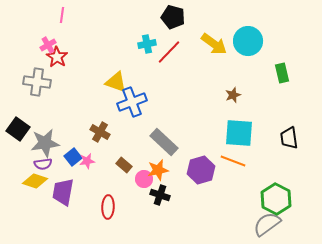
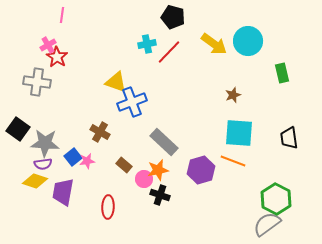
gray star: rotated 12 degrees clockwise
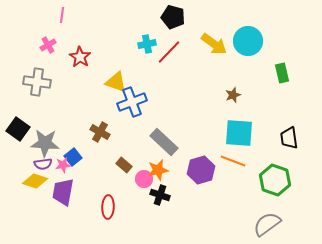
red star: moved 23 px right
pink star: moved 24 px left, 4 px down
green hexagon: moved 1 px left, 19 px up; rotated 8 degrees counterclockwise
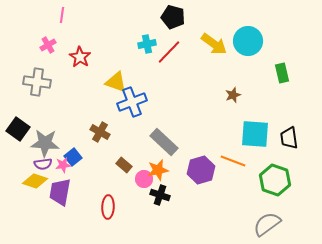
cyan square: moved 16 px right, 1 px down
purple trapezoid: moved 3 px left
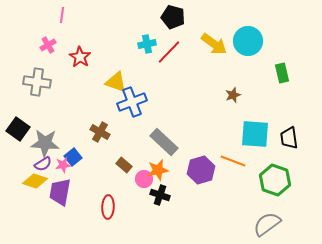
purple semicircle: rotated 24 degrees counterclockwise
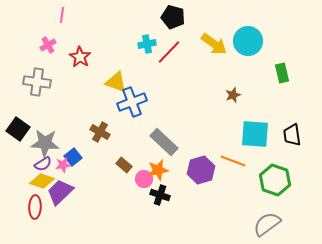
black trapezoid: moved 3 px right, 3 px up
yellow diamond: moved 7 px right
purple trapezoid: rotated 36 degrees clockwise
red ellipse: moved 73 px left
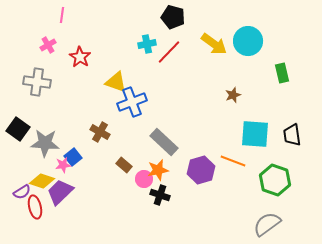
purple semicircle: moved 21 px left, 28 px down
red ellipse: rotated 15 degrees counterclockwise
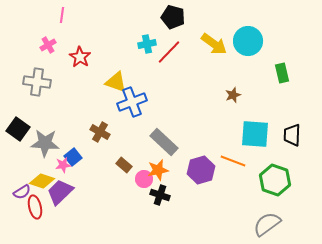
black trapezoid: rotated 10 degrees clockwise
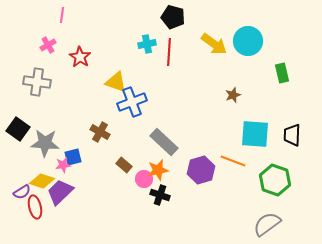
red line: rotated 40 degrees counterclockwise
blue square: rotated 24 degrees clockwise
